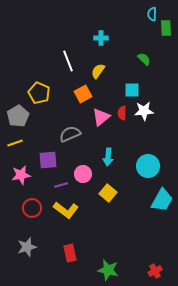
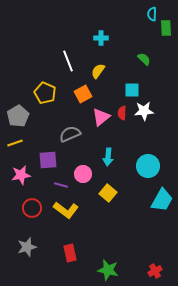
yellow pentagon: moved 6 px right
purple line: rotated 32 degrees clockwise
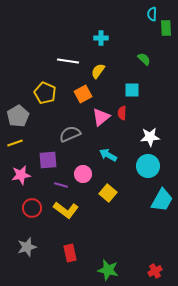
white line: rotated 60 degrees counterclockwise
white star: moved 6 px right, 26 px down
cyan arrow: moved 2 px up; rotated 114 degrees clockwise
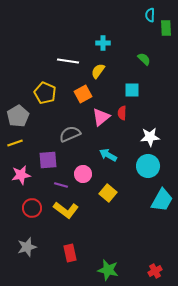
cyan semicircle: moved 2 px left, 1 px down
cyan cross: moved 2 px right, 5 px down
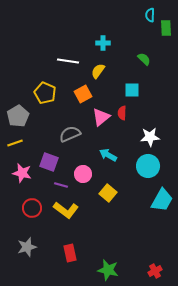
purple square: moved 1 px right, 2 px down; rotated 24 degrees clockwise
pink star: moved 1 px right, 2 px up; rotated 24 degrees clockwise
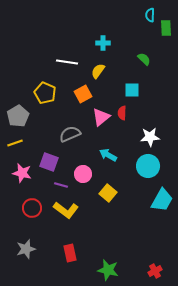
white line: moved 1 px left, 1 px down
gray star: moved 1 px left, 2 px down
